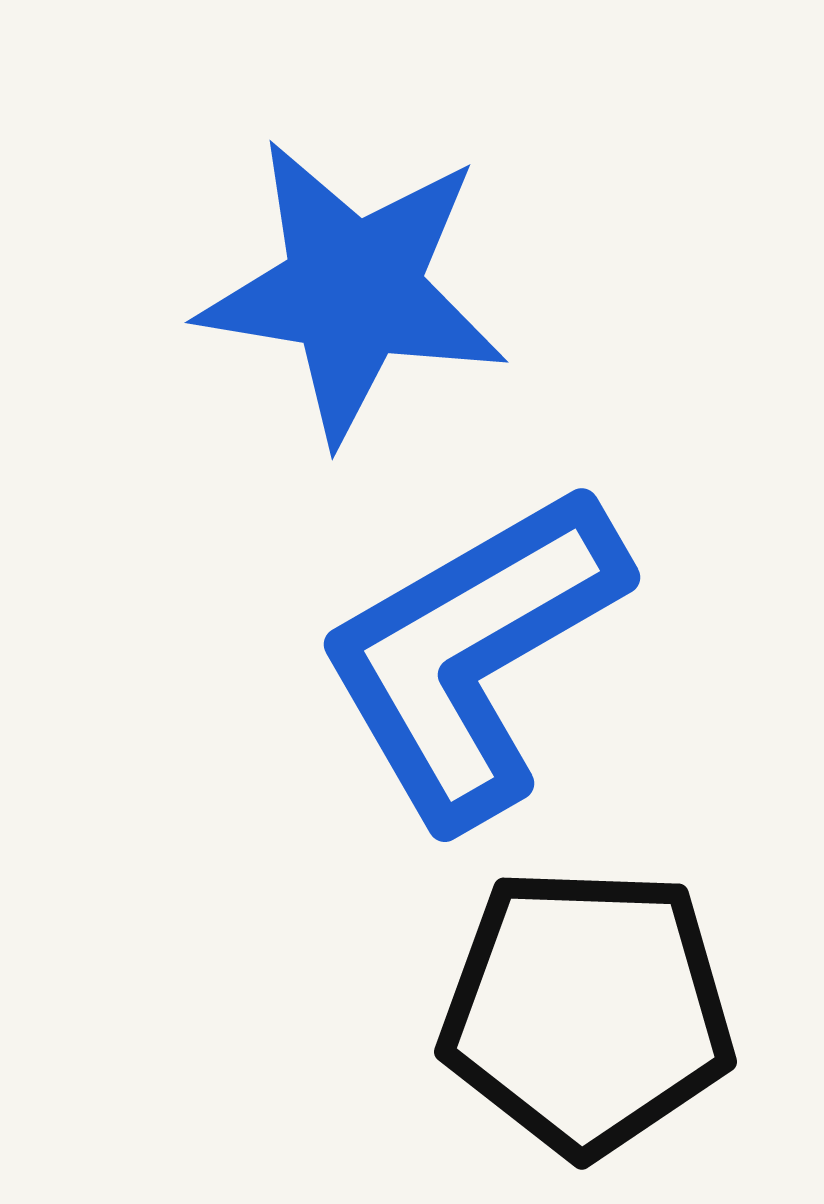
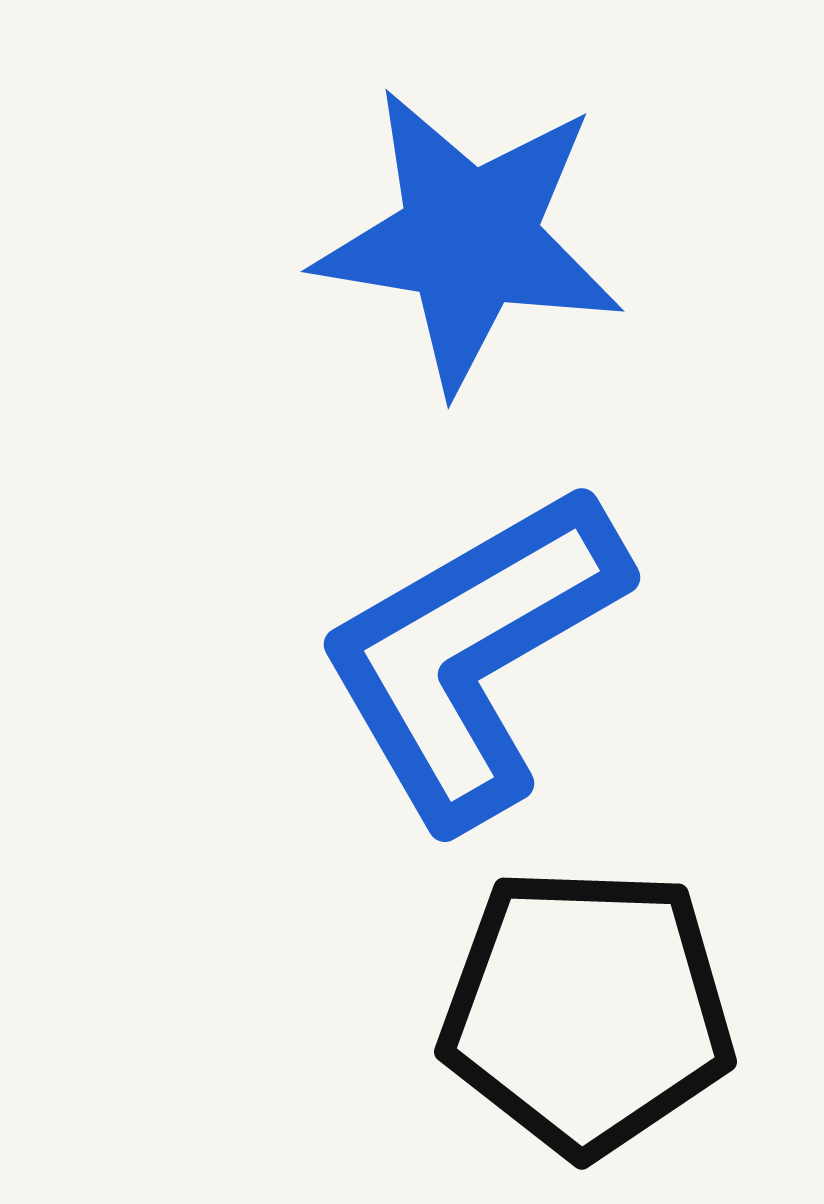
blue star: moved 116 px right, 51 px up
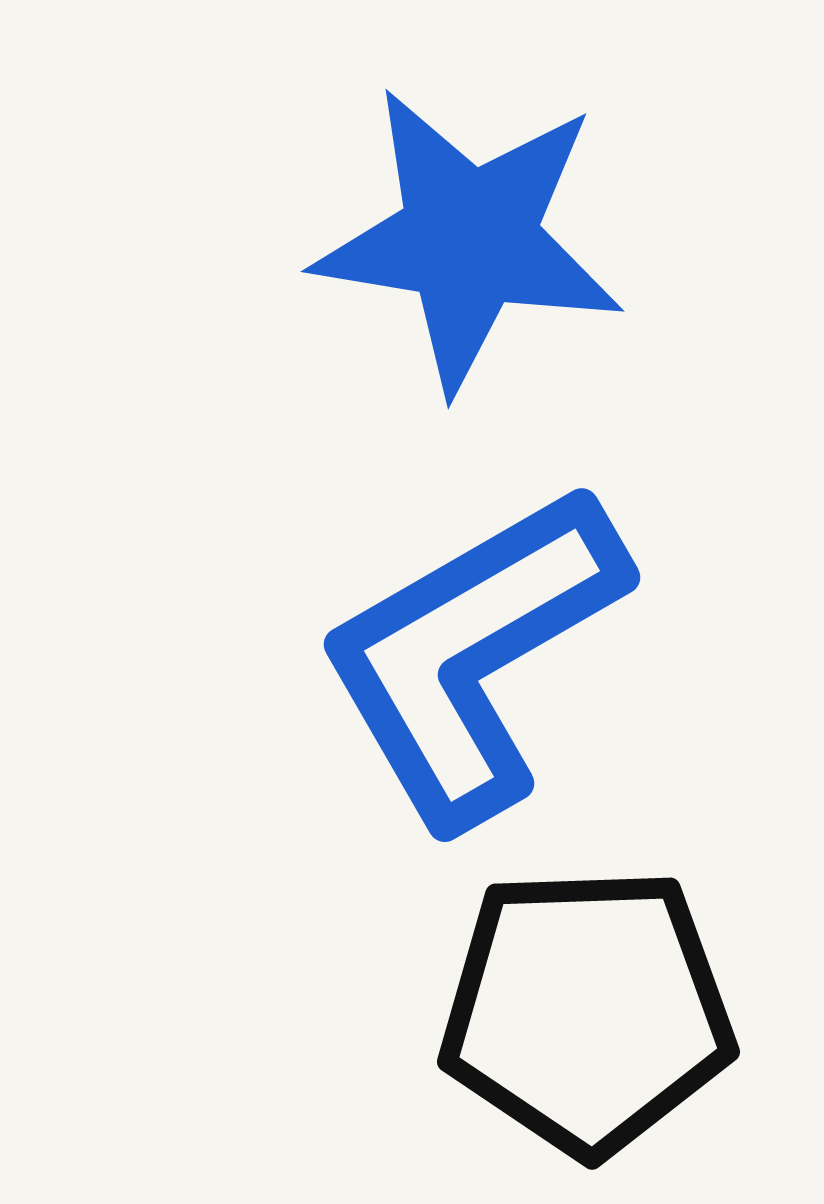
black pentagon: rotated 4 degrees counterclockwise
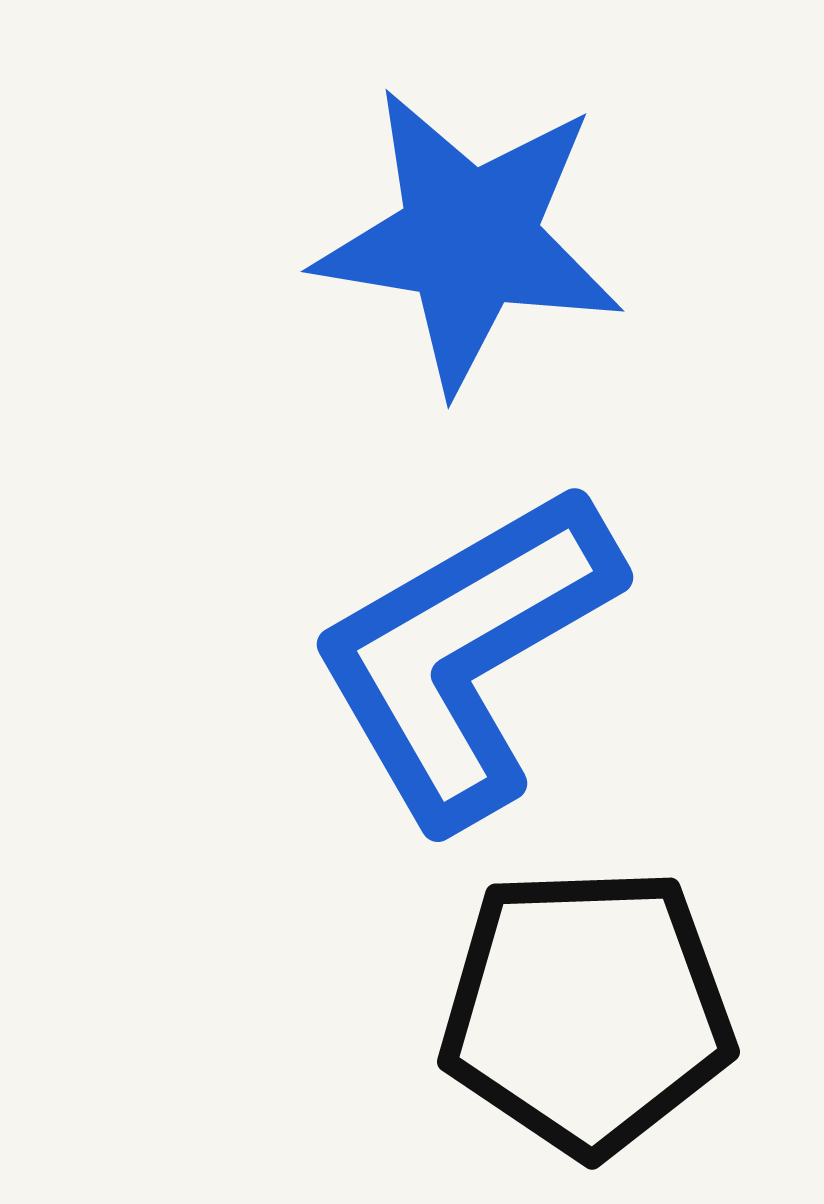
blue L-shape: moved 7 px left
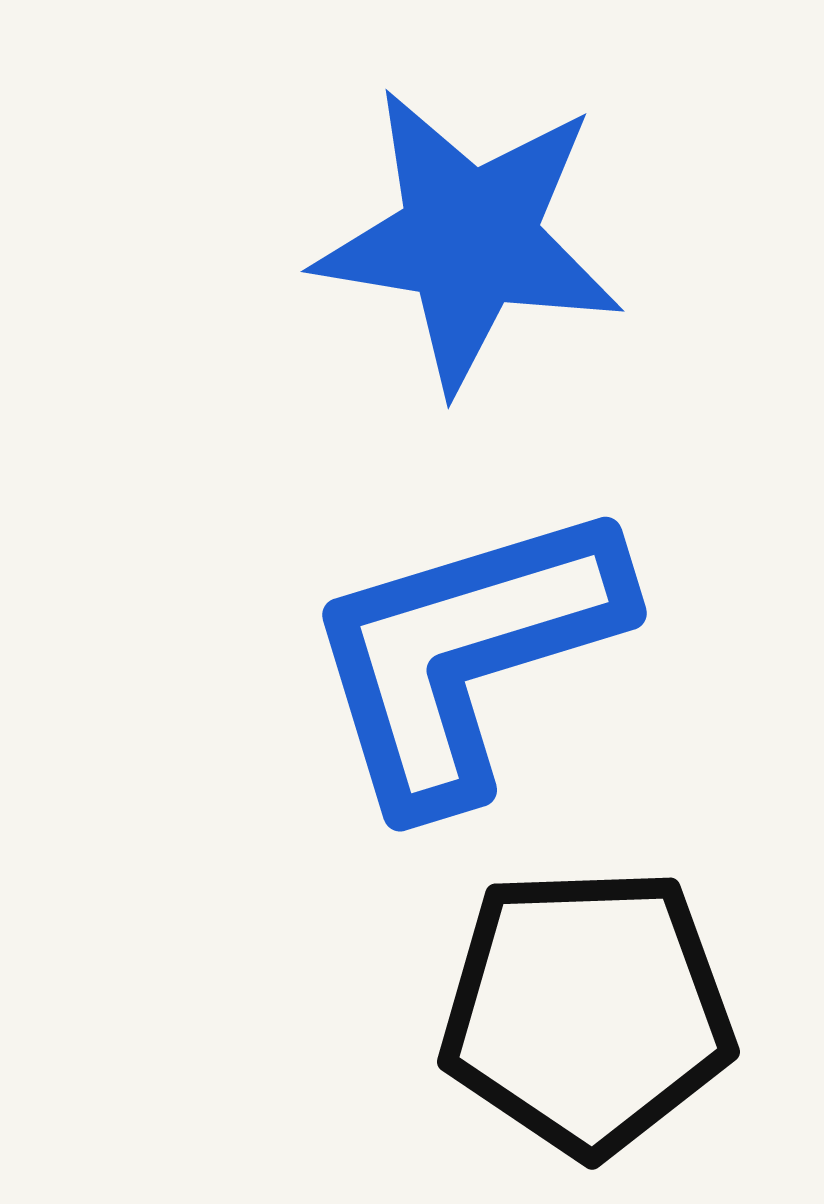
blue L-shape: rotated 13 degrees clockwise
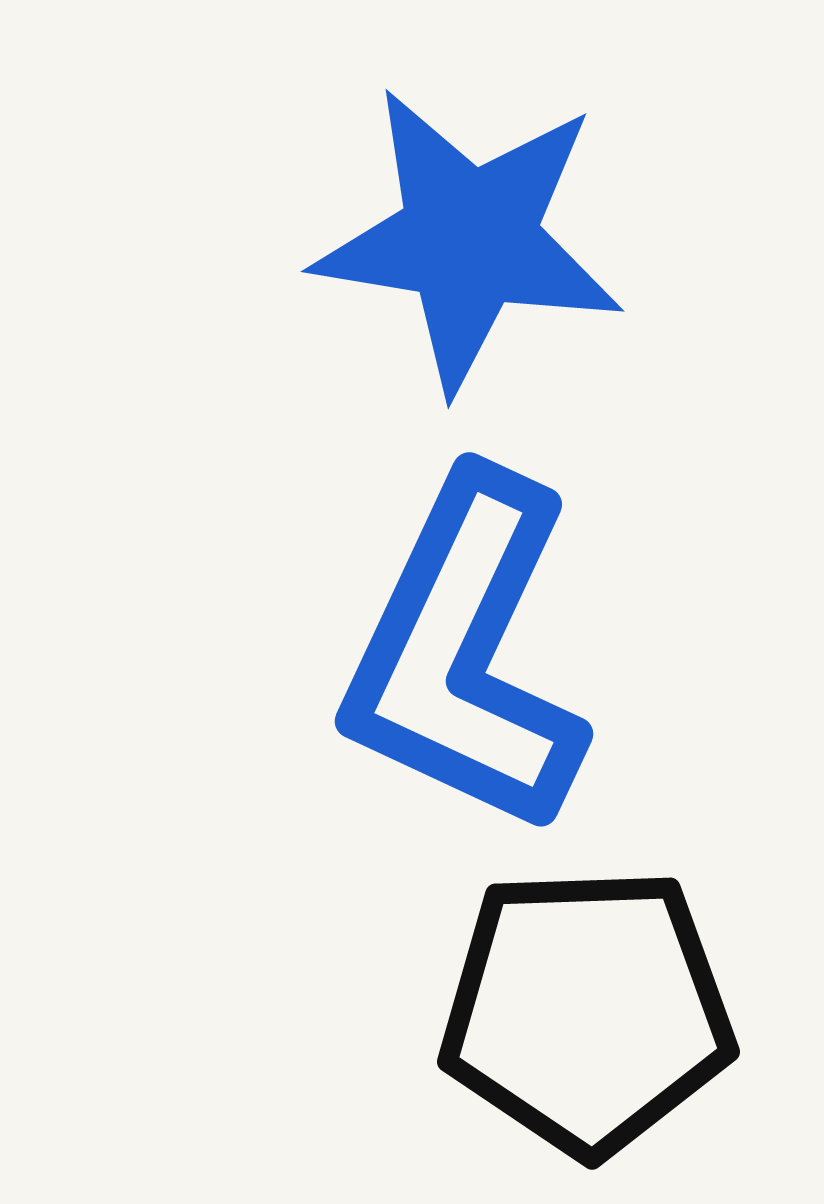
blue L-shape: rotated 48 degrees counterclockwise
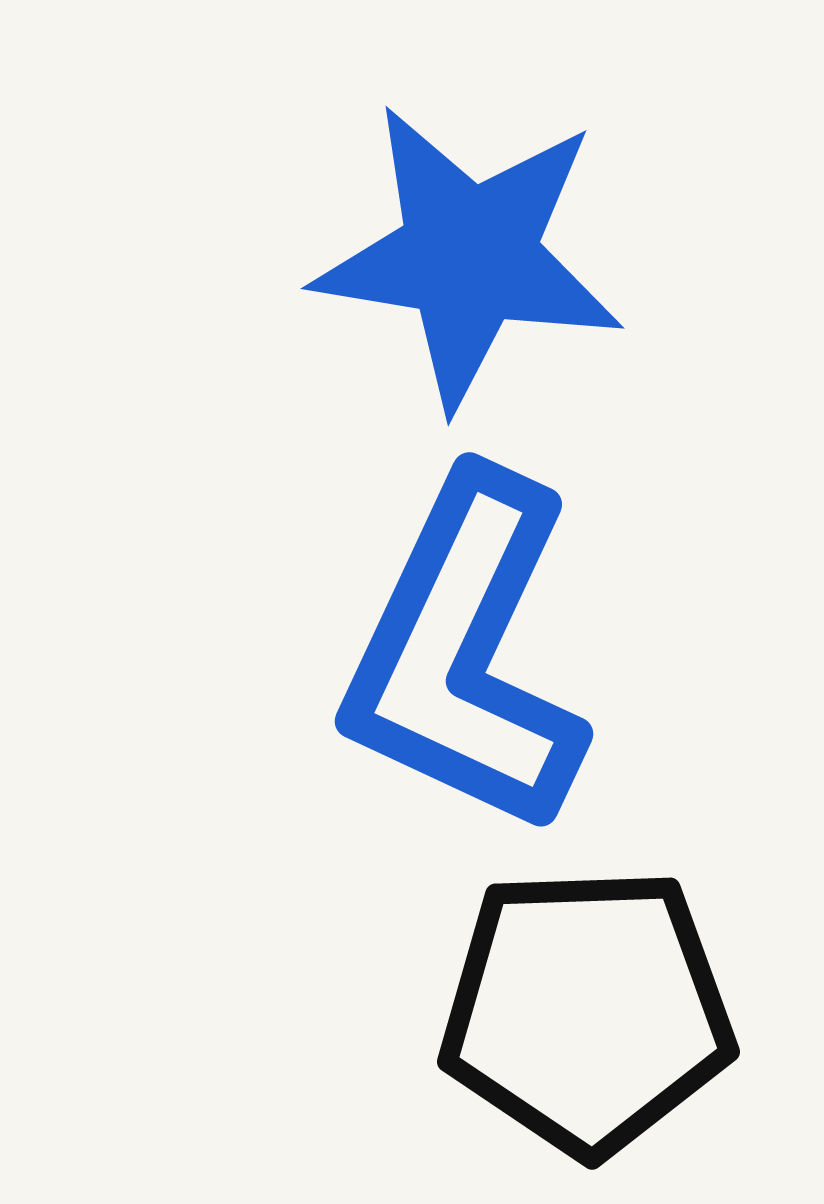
blue star: moved 17 px down
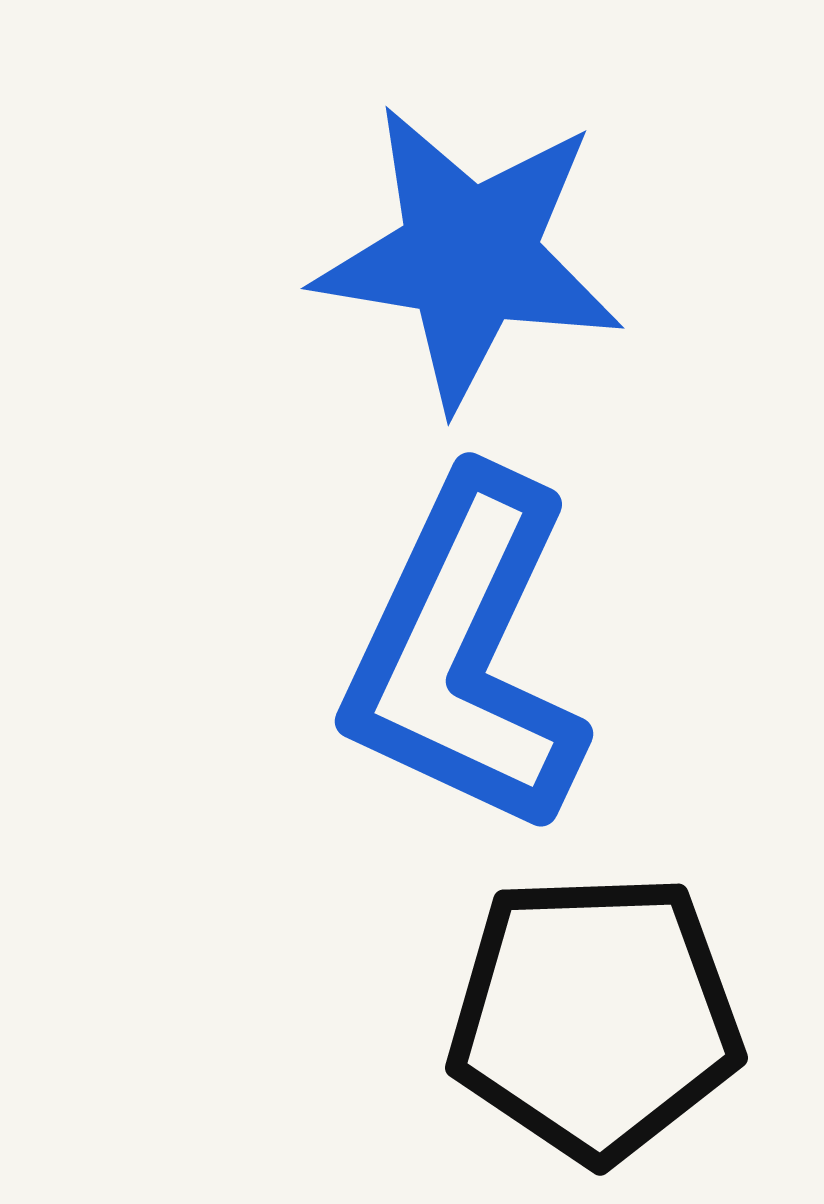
black pentagon: moved 8 px right, 6 px down
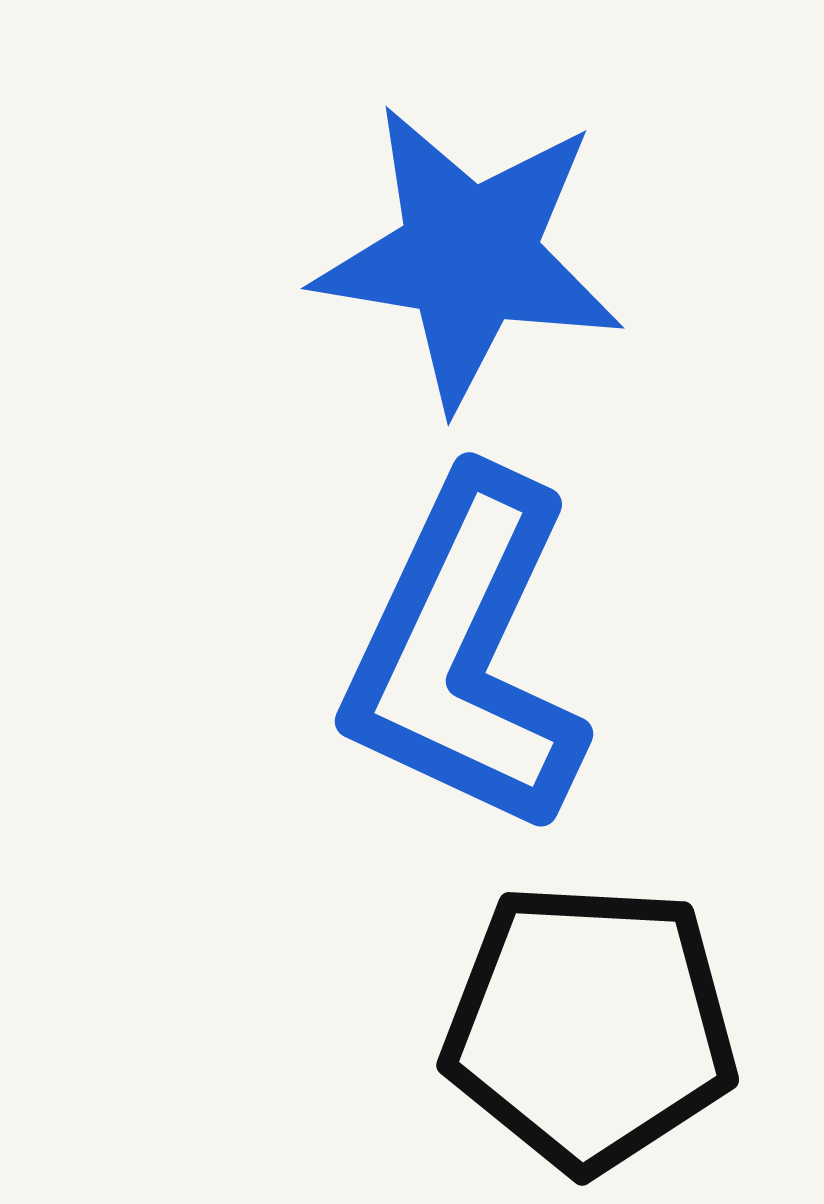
black pentagon: moved 5 px left, 10 px down; rotated 5 degrees clockwise
